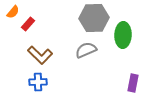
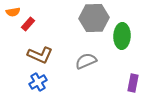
orange semicircle: rotated 40 degrees clockwise
green ellipse: moved 1 px left, 1 px down
gray semicircle: moved 11 px down
brown L-shape: rotated 20 degrees counterclockwise
blue cross: rotated 30 degrees counterclockwise
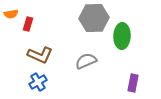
orange semicircle: moved 2 px left, 2 px down
red rectangle: rotated 24 degrees counterclockwise
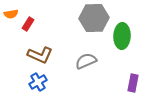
red rectangle: rotated 16 degrees clockwise
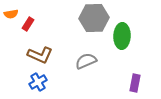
purple rectangle: moved 2 px right
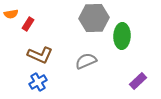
purple rectangle: moved 3 px right, 2 px up; rotated 36 degrees clockwise
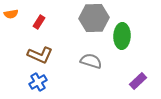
red rectangle: moved 11 px right, 2 px up
gray semicircle: moved 5 px right; rotated 40 degrees clockwise
